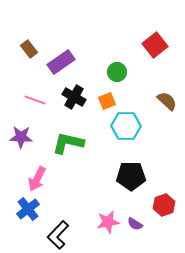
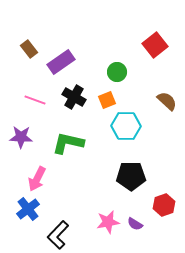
orange square: moved 1 px up
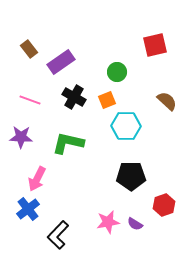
red square: rotated 25 degrees clockwise
pink line: moved 5 px left
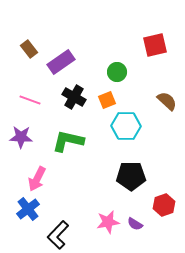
green L-shape: moved 2 px up
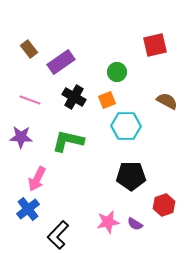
brown semicircle: rotated 15 degrees counterclockwise
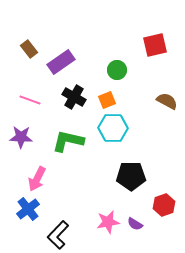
green circle: moved 2 px up
cyan hexagon: moved 13 px left, 2 px down
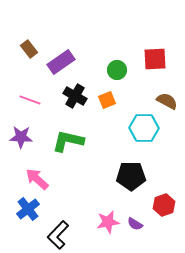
red square: moved 14 px down; rotated 10 degrees clockwise
black cross: moved 1 px right, 1 px up
cyan hexagon: moved 31 px right
pink arrow: rotated 105 degrees clockwise
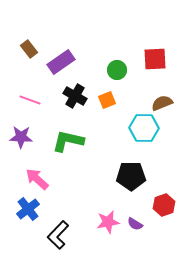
brown semicircle: moved 5 px left, 2 px down; rotated 50 degrees counterclockwise
